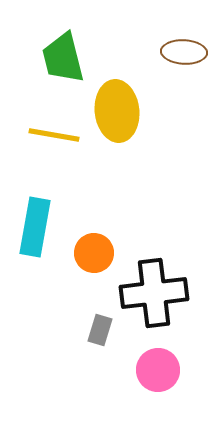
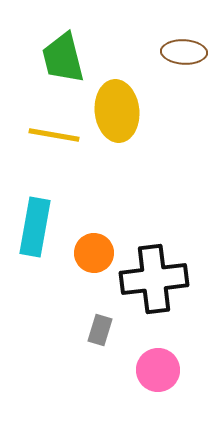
black cross: moved 14 px up
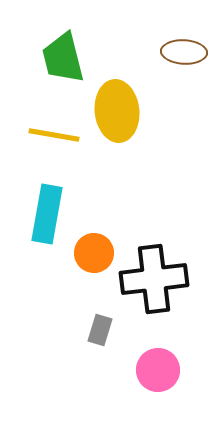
cyan rectangle: moved 12 px right, 13 px up
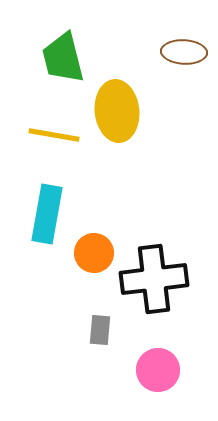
gray rectangle: rotated 12 degrees counterclockwise
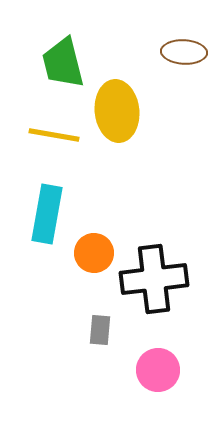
green trapezoid: moved 5 px down
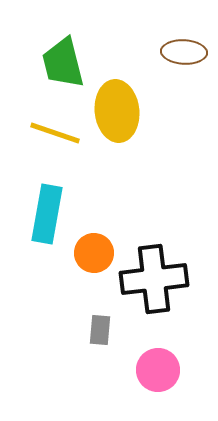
yellow line: moved 1 px right, 2 px up; rotated 9 degrees clockwise
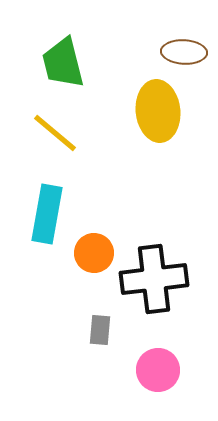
yellow ellipse: moved 41 px right
yellow line: rotated 21 degrees clockwise
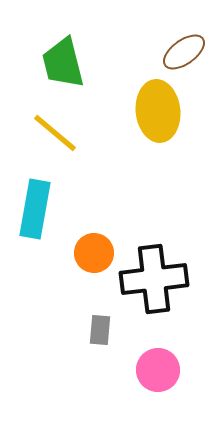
brown ellipse: rotated 39 degrees counterclockwise
cyan rectangle: moved 12 px left, 5 px up
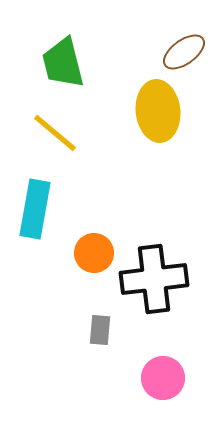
pink circle: moved 5 px right, 8 px down
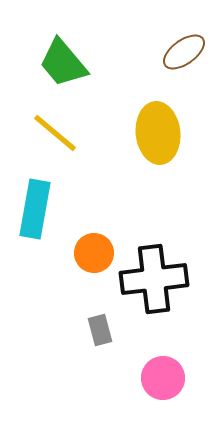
green trapezoid: rotated 26 degrees counterclockwise
yellow ellipse: moved 22 px down
gray rectangle: rotated 20 degrees counterclockwise
